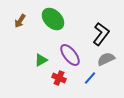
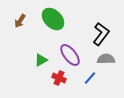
gray semicircle: rotated 24 degrees clockwise
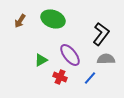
green ellipse: rotated 25 degrees counterclockwise
red cross: moved 1 px right, 1 px up
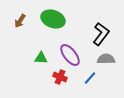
green triangle: moved 2 px up; rotated 32 degrees clockwise
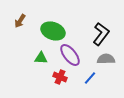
green ellipse: moved 12 px down
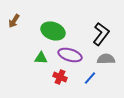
brown arrow: moved 6 px left
purple ellipse: rotated 35 degrees counterclockwise
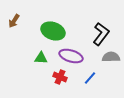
purple ellipse: moved 1 px right, 1 px down
gray semicircle: moved 5 px right, 2 px up
